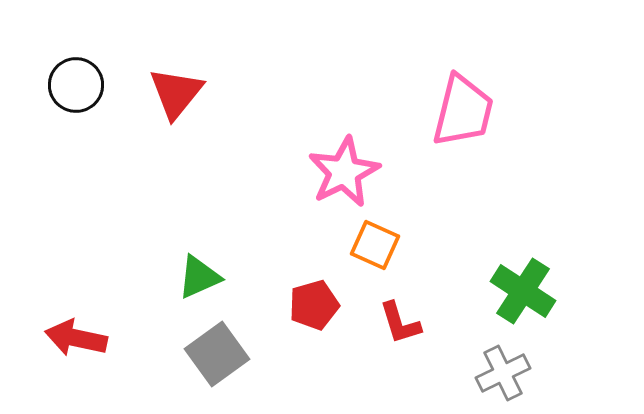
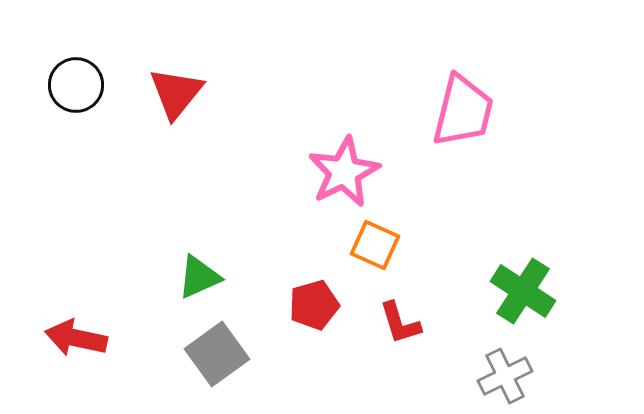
gray cross: moved 2 px right, 3 px down
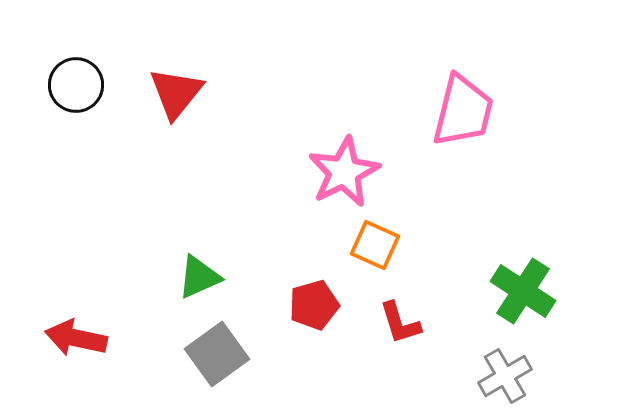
gray cross: rotated 4 degrees counterclockwise
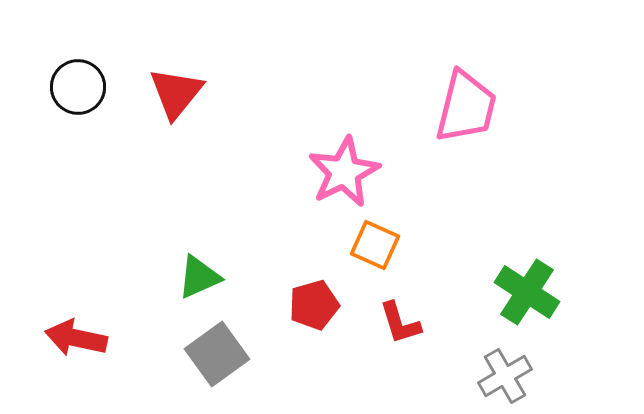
black circle: moved 2 px right, 2 px down
pink trapezoid: moved 3 px right, 4 px up
green cross: moved 4 px right, 1 px down
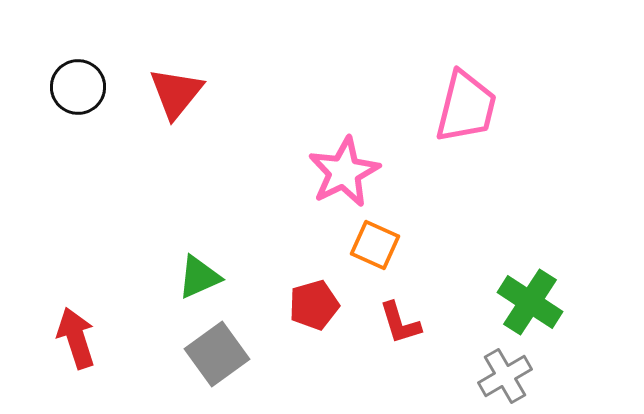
green cross: moved 3 px right, 10 px down
red arrow: rotated 60 degrees clockwise
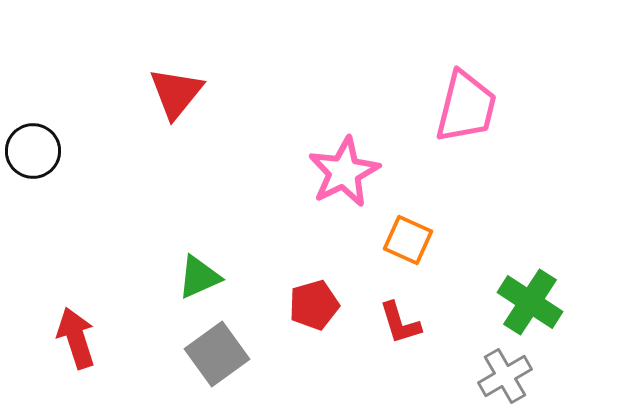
black circle: moved 45 px left, 64 px down
orange square: moved 33 px right, 5 px up
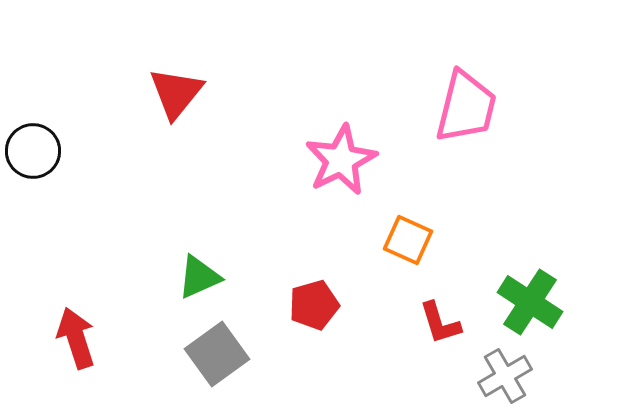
pink star: moved 3 px left, 12 px up
red L-shape: moved 40 px right
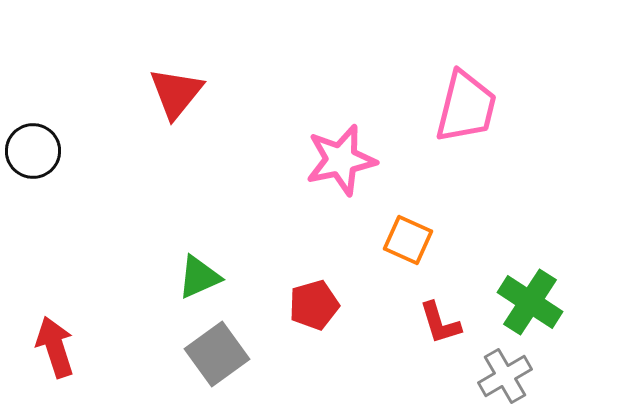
pink star: rotated 14 degrees clockwise
red arrow: moved 21 px left, 9 px down
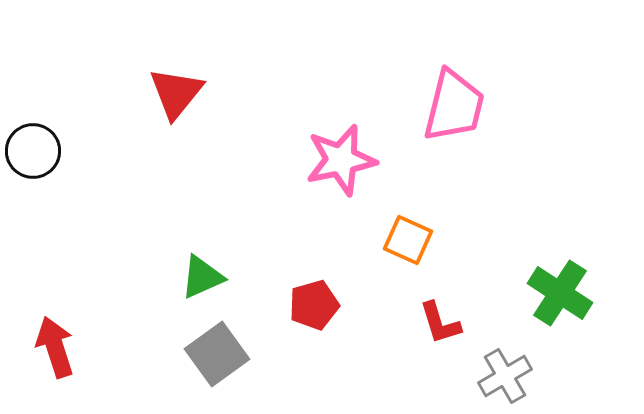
pink trapezoid: moved 12 px left, 1 px up
green triangle: moved 3 px right
green cross: moved 30 px right, 9 px up
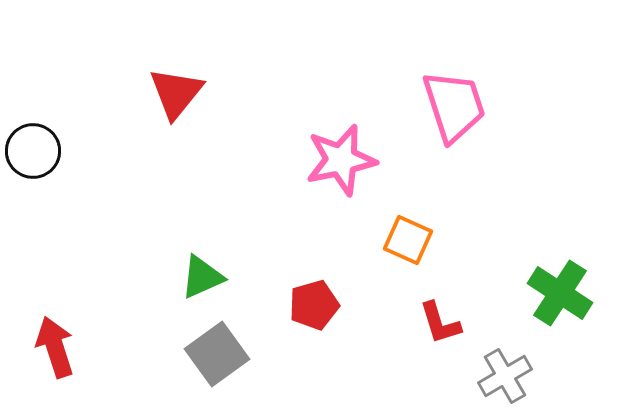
pink trapezoid: rotated 32 degrees counterclockwise
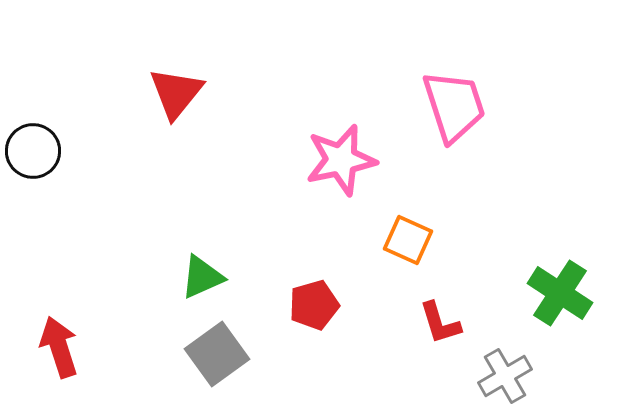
red arrow: moved 4 px right
